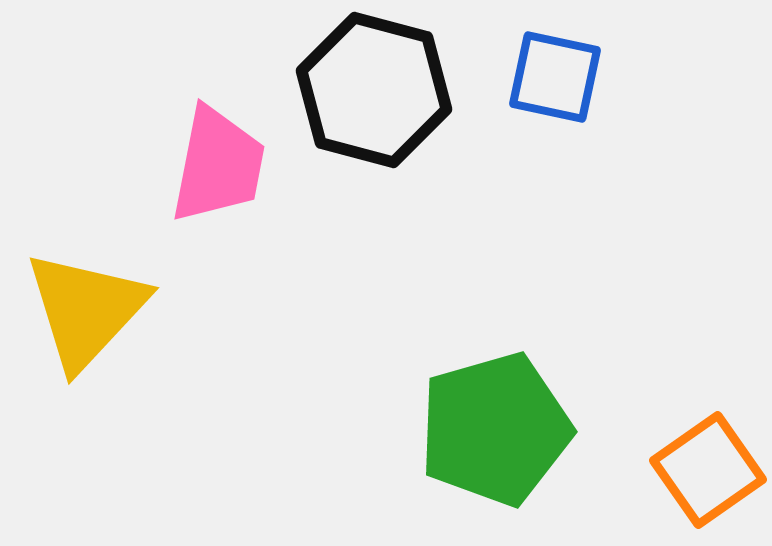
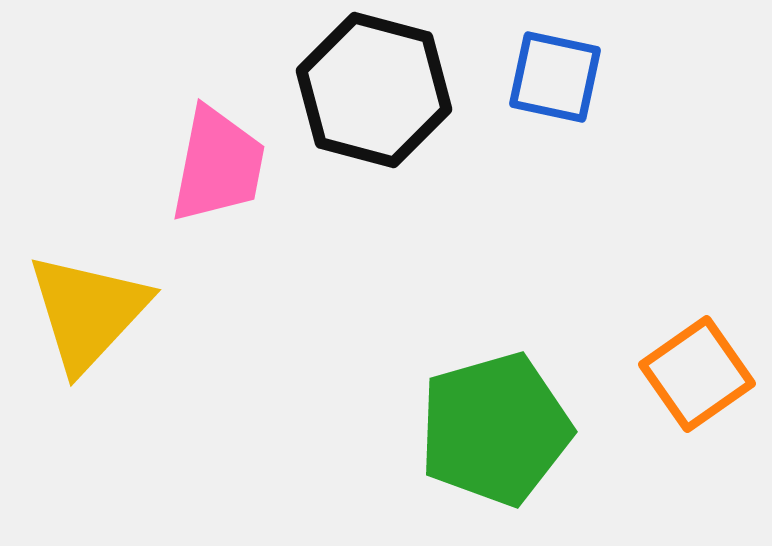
yellow triangle: moved 2 px right, 2 px down
orange square: moved 11 px left, 96 px up
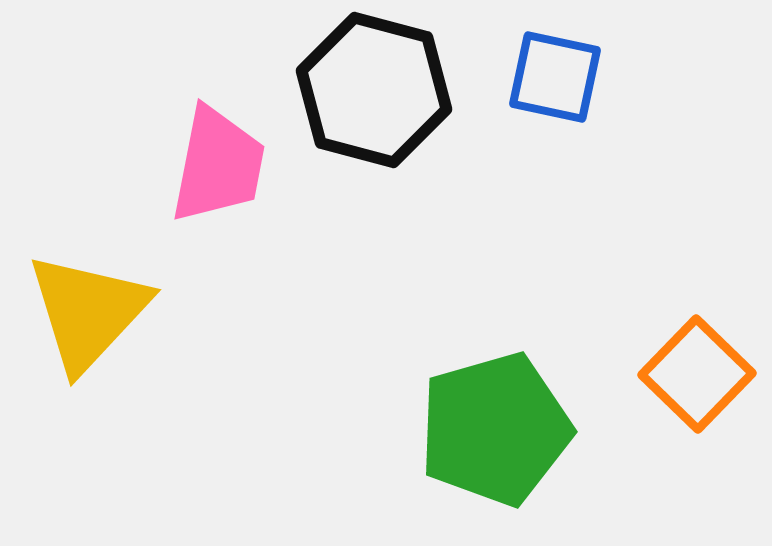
orange square: rotated 11 degrees counterclockwise
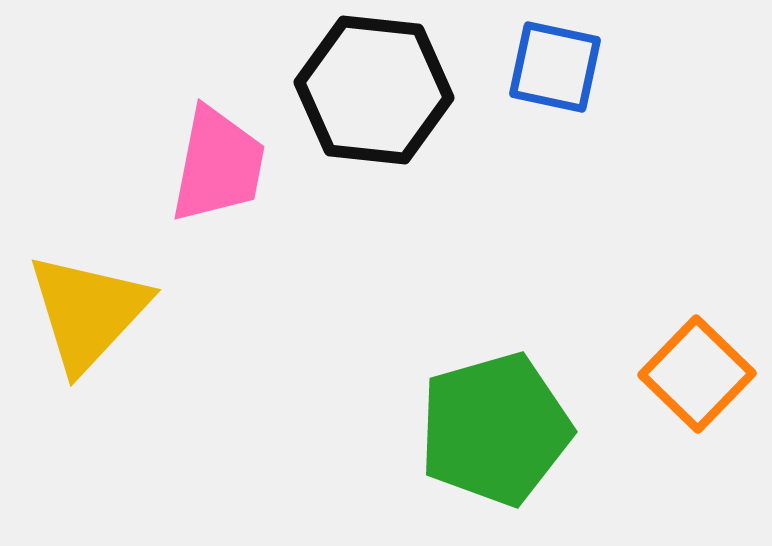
blue square: moved 10 px up
black hexagon: rotated 9 degrees counterclockwise
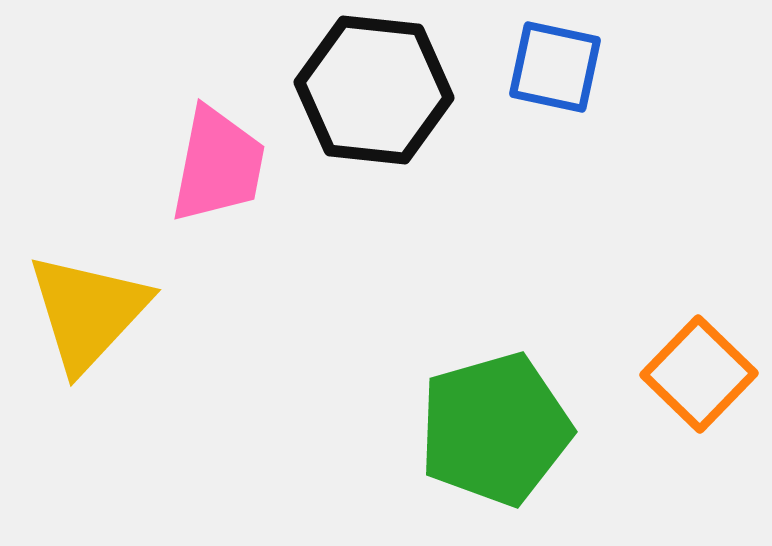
orange square: moved 2 px right
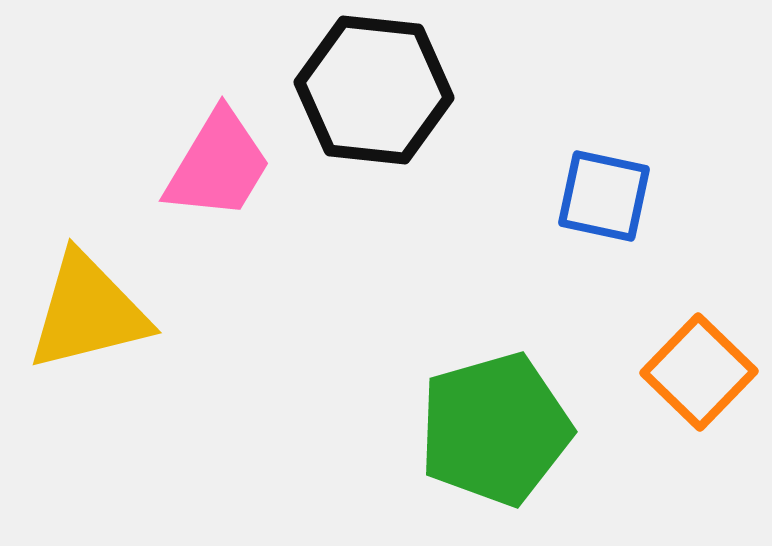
blue square: moved 49 px right, 129 px down
pink trapezoid: rotated 20 degrees clockwise
yellow triangle: rotated 33 degrees clockwise
orange square: moved 2 px up
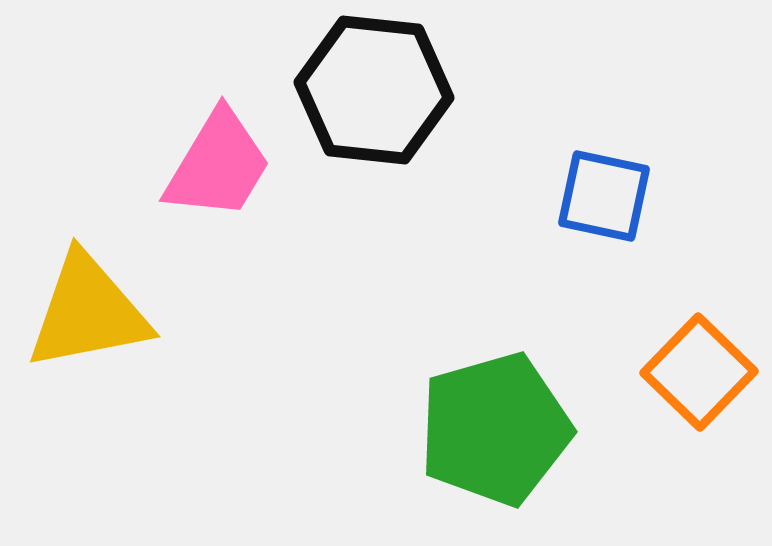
yellow triangle: rotated 3 degrees clockwise
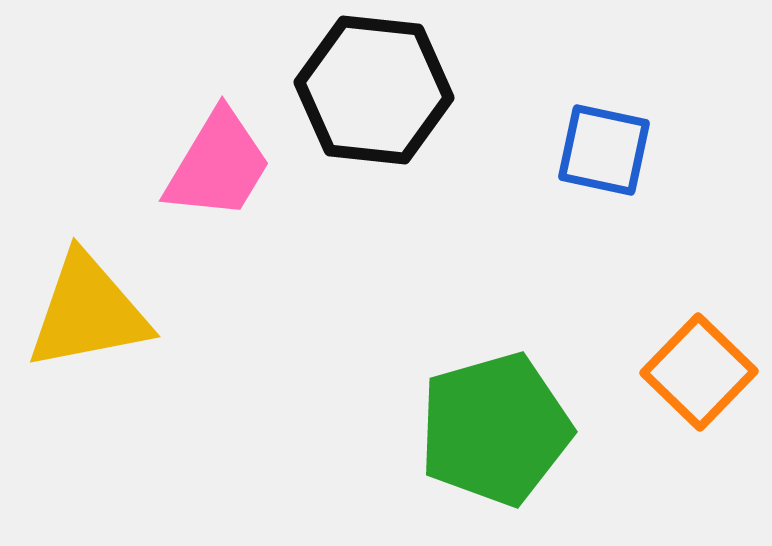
blue square: moved 46 px up
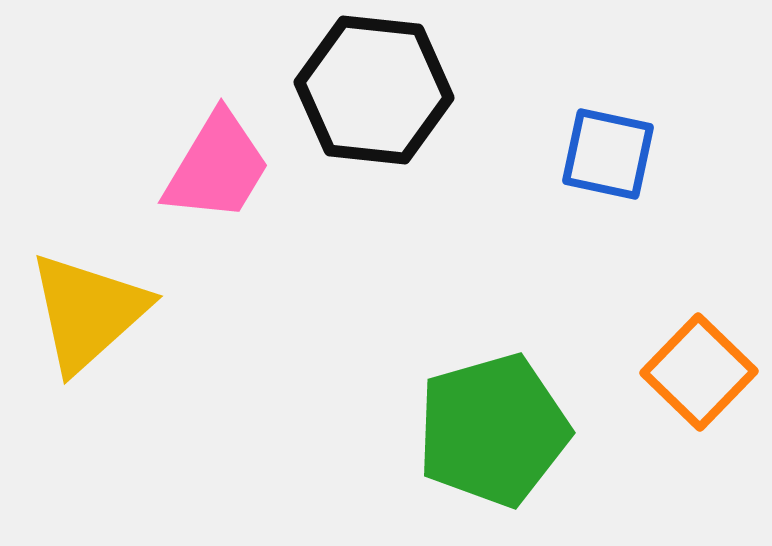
blue square: moved 4 px right, 4 px down
pink trapezoid: moved 1 px left, 2 px down
yellow triangle: rotated 31 degrees counterclockwise
green pentagon: moved 2 px left, 1 px down
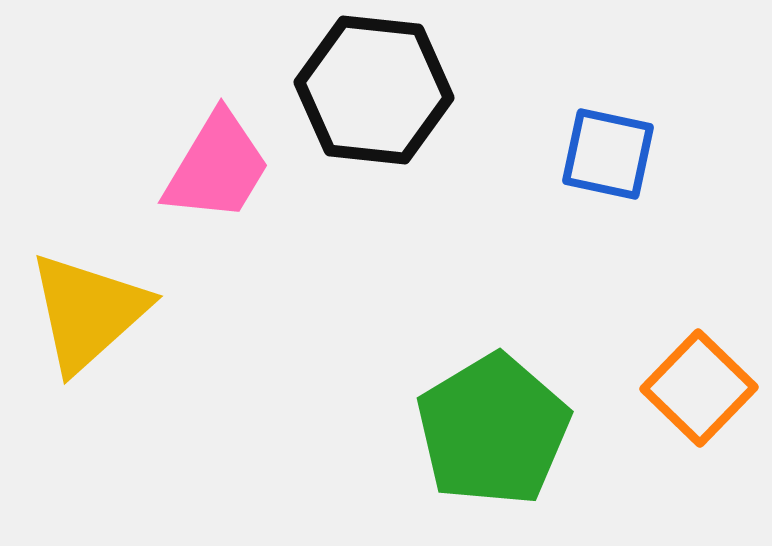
orange square: moved 16 px down
green pentagon: rotated 15 degrees counterclockwise
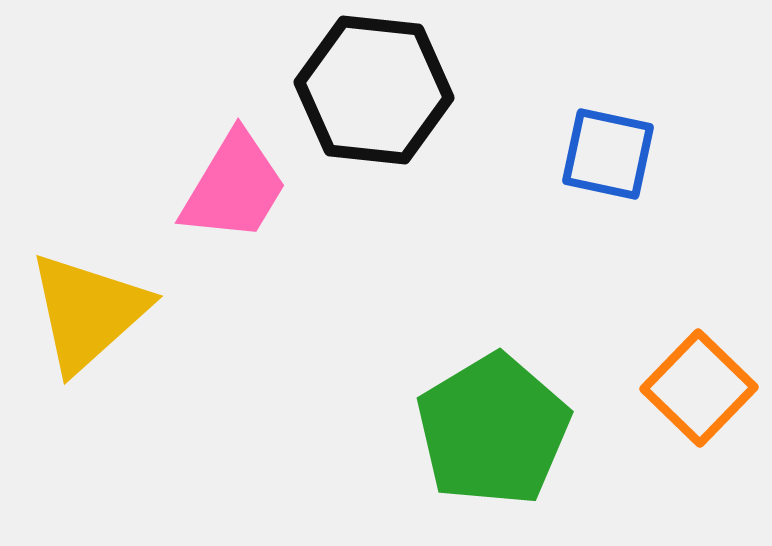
pink trapezoid: moved 17 px right, 20 px down
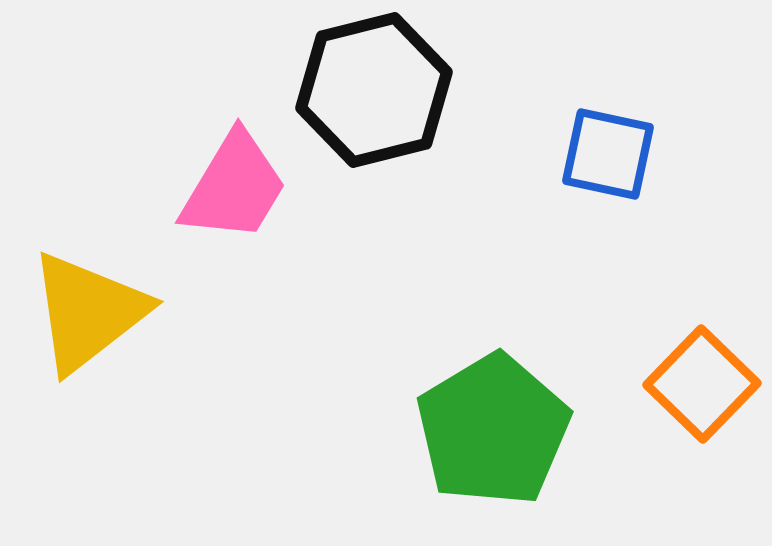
black hexagon: rotated 20 degrees counterclockwise
yellow triangle: rotated 4 degrees clockwise
orange square: moved 3 px right, 4 px up
